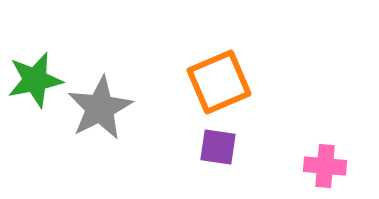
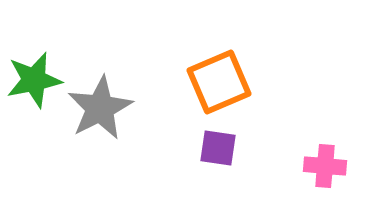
green star: moved 1 px left
purple square: moved 1 px down
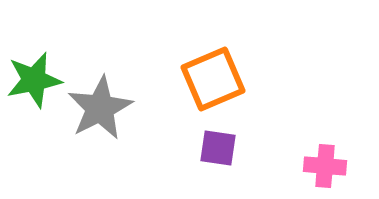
orange square: moved 6 px left, 3 px up
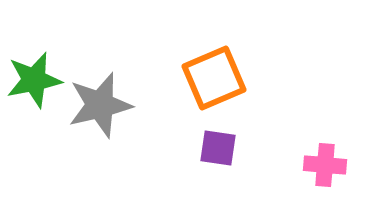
orange square: moved 1 px right, 1 px up
gray star: moved 3 px up; rotated 14 degrees clockwise
pink cross: moved 1 px up
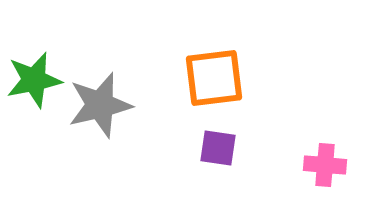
orange square: rotated 16 degrees clockwise
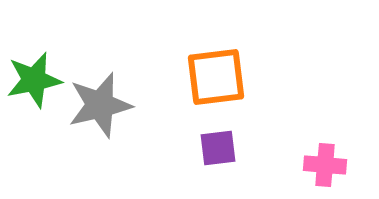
orange square: moved 2 px right, 1 px up
purple square: rotated 15 degrees counterclockwise
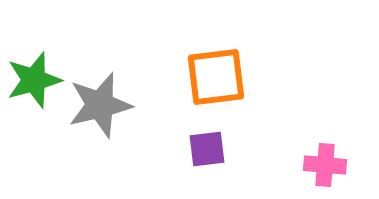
green star: rotated 4 degrees counterclockwise
purple square: moved 11 px left, 1 px down
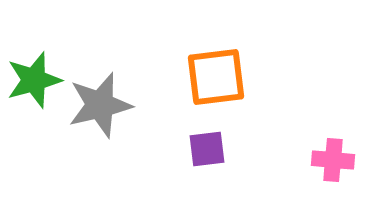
pink cross: moved 8 px right, 5 px up
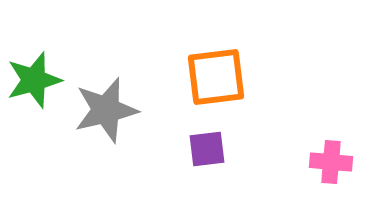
gray star: moved 6 px right, 5 px down
pink cross: moved 2 px left, 2 px down
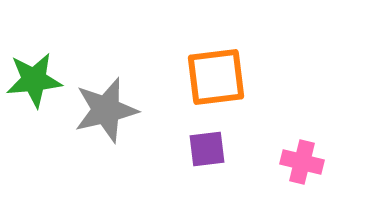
green star: rotated 10 degrees clockwise
pink cross: moved 29 px left; rotated 9 degrees clockwise
